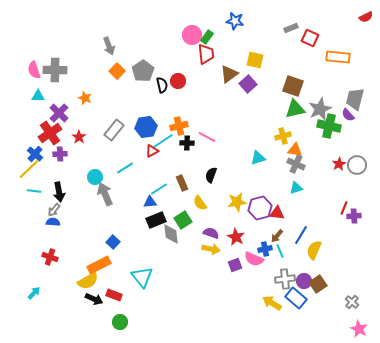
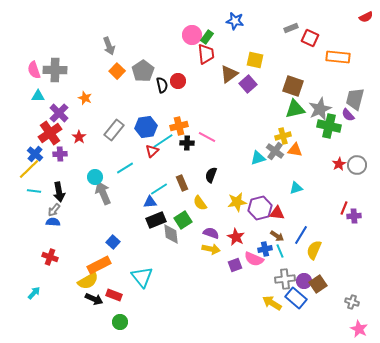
red triangle at (152, 151): rotated 16 degrees counterclockwise
gray cross at (296, 164): moved 21 px left, 13 px up; rotated 12 degrees clockwise
gray arrow at (105, 194): moved 2 px left, 1 px up
brown arrow at (277, 236): rotated 96 degrees counterclockwise
gray cross at (352, 302): rotated 24 degrees counterclockwise
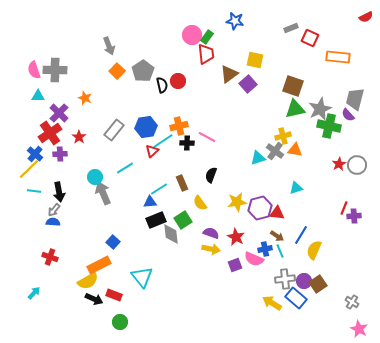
gray cross at (352, 302): rotated 16 degrees clockwise
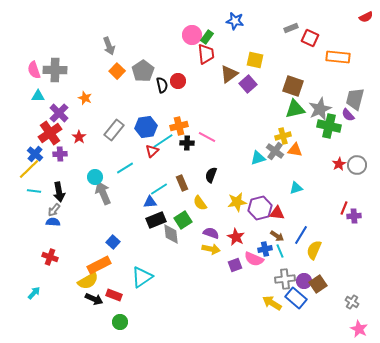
cyan triangle at (142, 277): rotated 35 degrees clockwise
